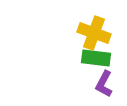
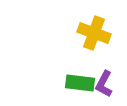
green rectangle: moved 16 px left, 25 px down
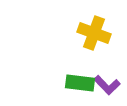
purple L-shape: moved 3 px right, 1 px down; rotated 72 degrees counterclockwise
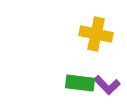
yellow cross: moved 2 px right, 1 px down; rotated 8 degrees counterclockwise
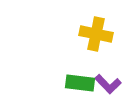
purple L-shape: moved 1 px right, 1 px up
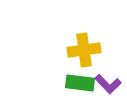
yellow cross: moved 12 px left, 16 px down; rotated 20 degrees counterclockwise
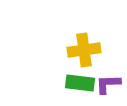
purple L-shape: rotated 132 degrees clockwise
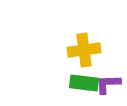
green rectangle: moved 4 px right
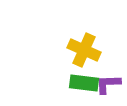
yellow cross: rotated 32 degrees clockwise
